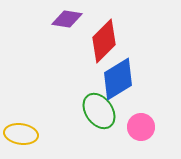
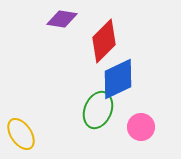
purple diamond: moved 5 px left
blue diamond: rotated 6 degrees clockwise
green ellipse: moved 1 px left, 1 px up; rotated 57 degrees clockwise
yellow ellipse: rotated 48 degrees clockwise
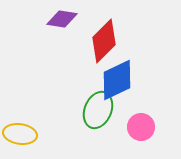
blue diamond: moved 1 px left, 1 px down
yellow ellipse: moved 1 px left; rotated 48 degrees counterclockwise
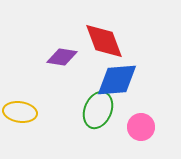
purple diamond: moved 38 px down
red diamond: rotated 66 degrees counterclockwise
blue diamond: rotated 21 degrees clockwise
yellow ellipse: moved 22 px up
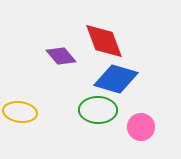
purple diamond: moved 1 px left, 1 px up; rotated 40 degrees clockwise
blue diamond: moved 1 px left, 1 px up; rotated 21 degrees clockwise
green ellipse: rotated 69 degrees clockwise
